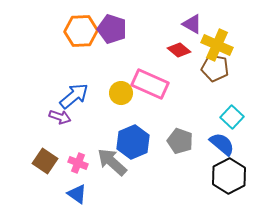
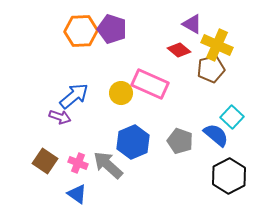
brown pentagon: moved 4 px left, 1 px down; rotated 24 degrees counterclockwise
blue semicircle: moved 6 px left, 9 px up
gray arrow: moved 4 px left, 3 px down
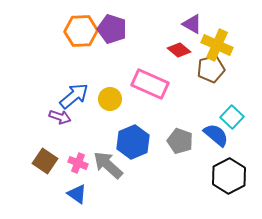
yellow circle: moved 11 px left, 6 px down
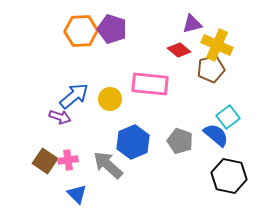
purple triangle: rotated 45 degrees counterclockwise
pink rectangle: rotated 18 degrees counterclockwise
cyan square: moved 4 px left; rotated 10 degrees clockwise
pink cross: moved 10 px left, 3 px up; rotated 30 degrees counterclockwise
black hexagon: rotated 20 degrees counterclockwise
blue triangle: rotated 10 degrees clockwise
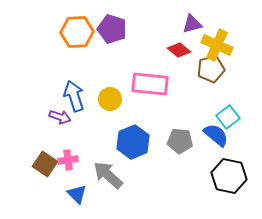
orange hexagon: moved 4 px left, 1 px down
blue arrow: rotated 68 degrees counterclockwise
gray pentagon: rotated 15 degrees counterclockwise
brown square: moved 3 px down
gray arrow: moved 10 px down
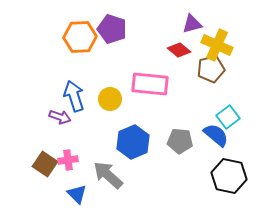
orange hexagon: moved 3 px right, 5 px down
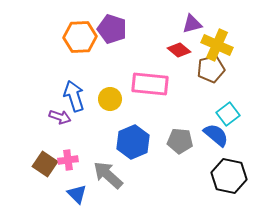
cyan square: moved 3 px up
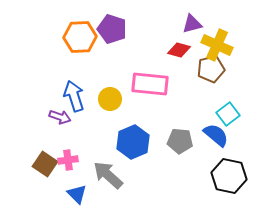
red diamond: rotated 25 degrees counterclockwise
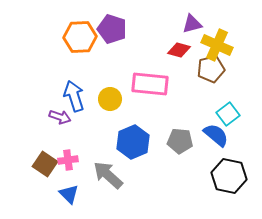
blue triangle: moved 8 px left
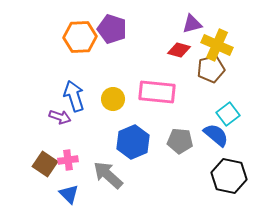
pink rectangle: moved 7 px right, 8 px down
yellow circle: moved 3 px right
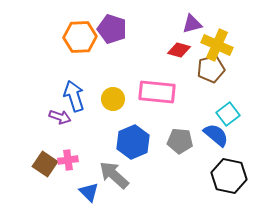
gray arrow: moved 6 px right
blue triangle: moved 20 px right, 2 px up
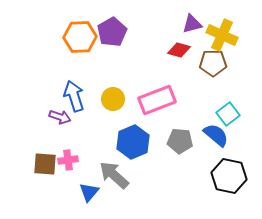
purple pentagon: moved 3 px down; rotated 24 degrees clockwise
yellow cross: moved 5 px right, 10 px up
brown pentagon: moved 2 px right, 6 px up; rotated 12 degrees clockwise
pink rectangle: moved 8 px down; rotated 27 degrees counterclockwise
brown square: rotated 30 degrees counterclockwise
blue triangle: rotated 25 degrees clockwise
